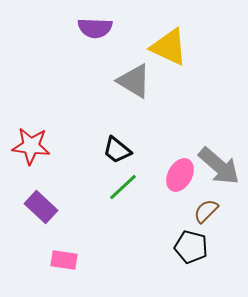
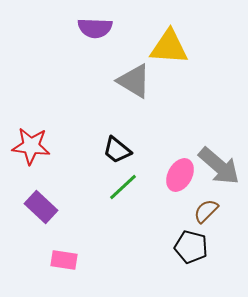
yellow triangle: rotated 21 degrees counterclockwise
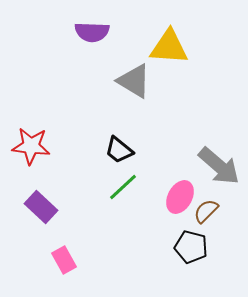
purple semicircle: moved 3 px left, 4 px down
black trapezoid: moved 2 px right
pink ellipse: moved 22 px down
pink rectangle: rotated 52 degrees clockwise
